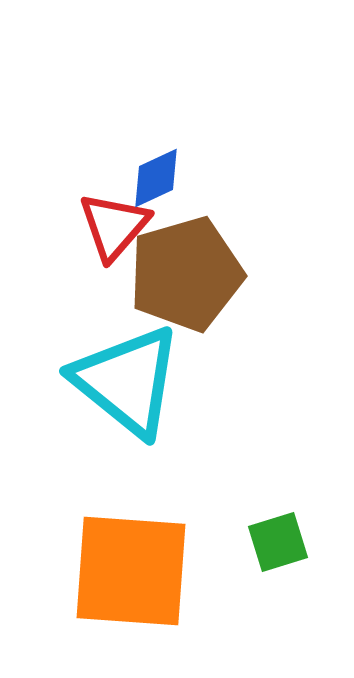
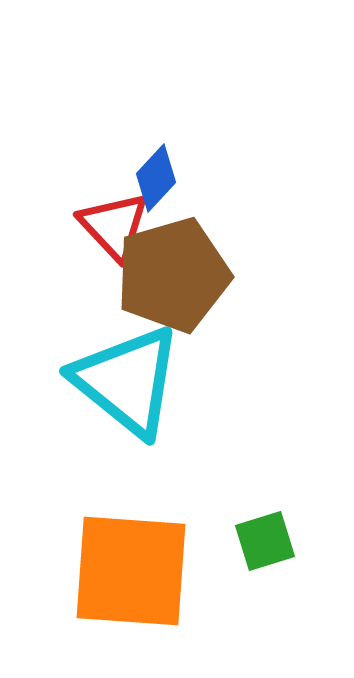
blue diamond: rotated 22 degrees counterclockwise
red triangle: rotated 24 degrees counterclockwise
brown pentagon: moved 13 px left, 1 px down
green square: moved 13 px left, 1 px up
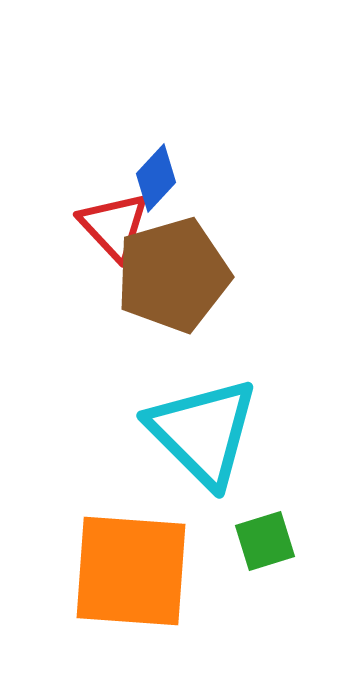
cyan triangle: moved 76 px right, 51 px down; rotated 6 degrees clockwise
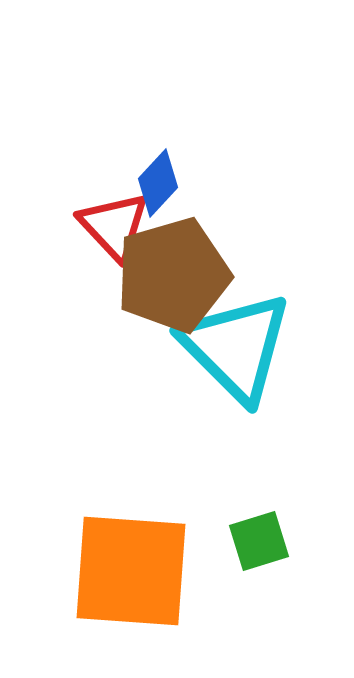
blue diamond: moved 2 px right, 5 px down
cyan triangle: moved 33 px right, 85 px up
green square: moved 6 px left
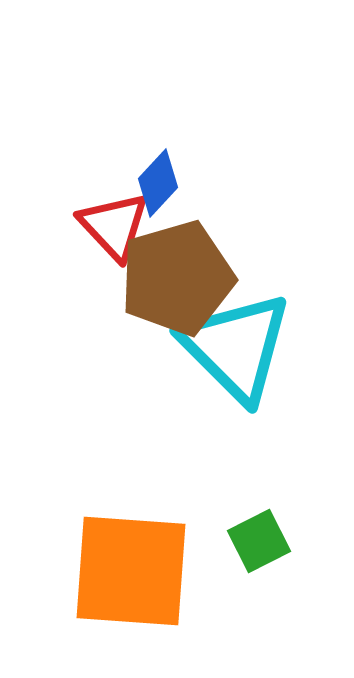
brown pentagon: moved 4 px right, 3 px down
green square: rotated 10 degrees counterclockwise
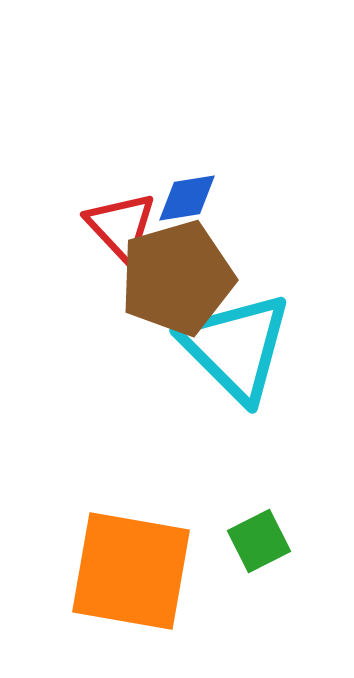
blue diamond: moved 29 px right, 15 px down; rotated 38 degrees clockwise
red triangle: moved 7 px right
orange square: rotated 6 degrees clockwise
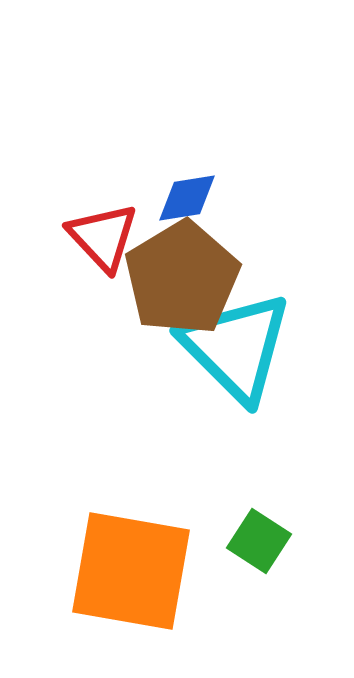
red triangle: moved 18 px left, 11 px down
brown pentagon: moved 5 px right; rotated 15 degrees counterclockwise
green square: rotated 30 degrees counterclockwise
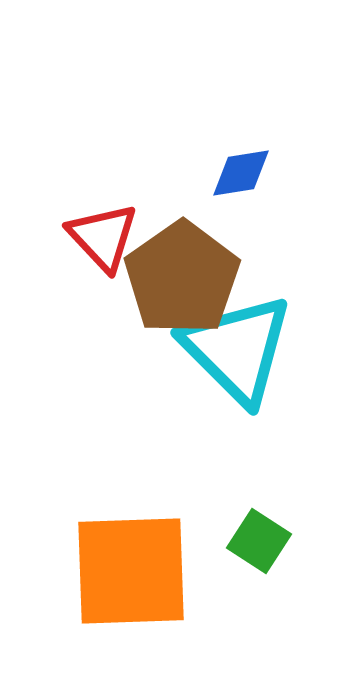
blue diamond: moved 54 px right, 25 px up
brown pentagon: rotated 4 degrees counterclockwise
cyan triangle: moved 1 px right, 2 px down
orange square: rotated 12 degrees counterclockwise
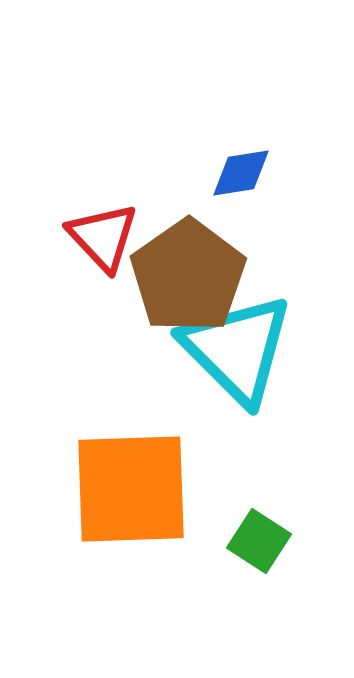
brown pentagon: moved 6 px right, 2 px up
orange square: moved 82 px up
